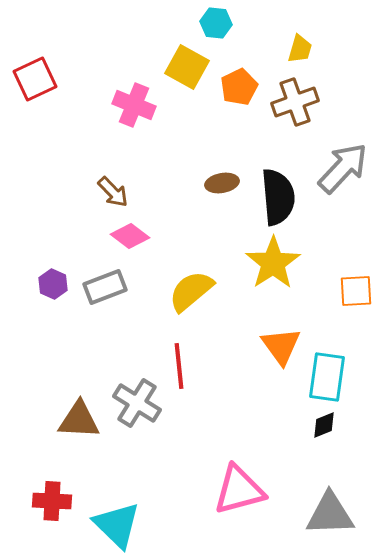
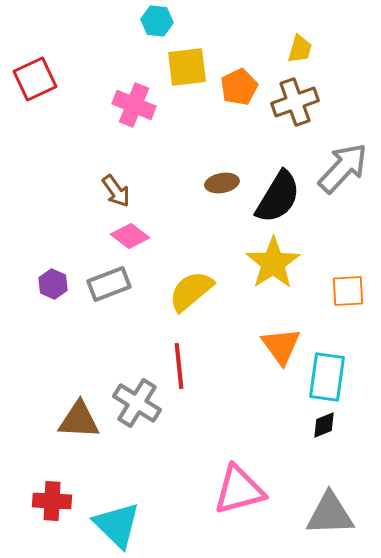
cyan hexagon: moved 59 px left, 2 px up
yellow square: rotated 36 degrees counterclockwise
brown arrow: moved 3 px right, 1 px up; rotated 8 degrees clockwise
black semicircle: rotated 36 degrees clockwise
gray rectangle: moved 4 px right, 3 px up
orange square: moved 8 px left
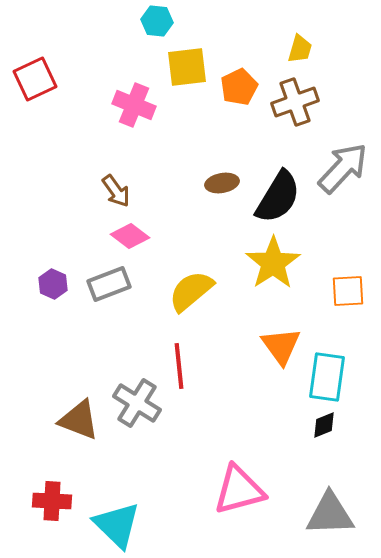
brown triangle: rotated 18 degrees clockwise
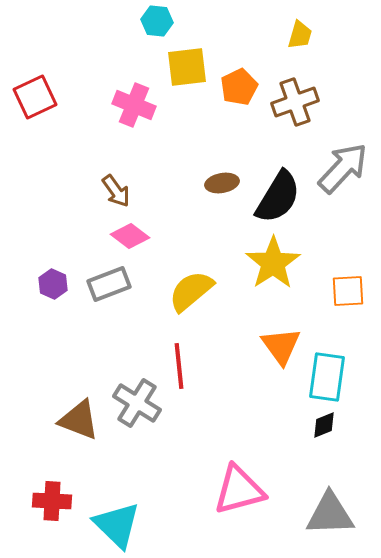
yellow trapezoid: moved 14 px up
red square: moved 18 px down
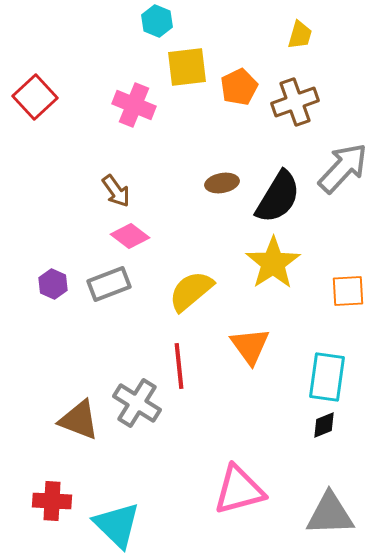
cyan hexagon: rotated 16 degrees clockwise
red square: rotated 18 degrees counterclockwise
orange triangle: moved 31 px left
